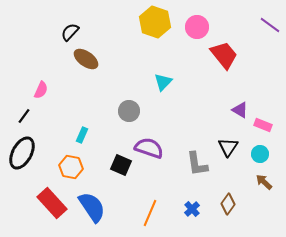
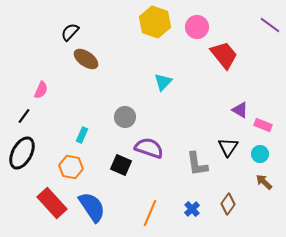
gray circle: moved 4 px left, 6 px down
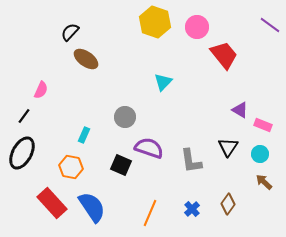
cyan rectangle: moved 2 px right
gray L-shape: moved 6 px left, 3 px up
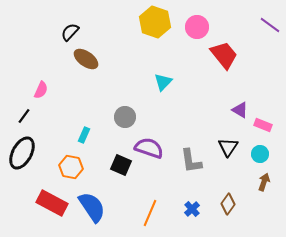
brown arrow: rotated 66 degrees clockwise
red rectangle: rotated 20 degrees counterclockwise
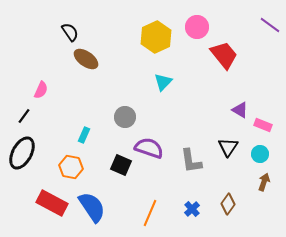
yellow hexagon: moved 1 px right, 15 px down; rotated 16 degrees clockwise
black semicircle: rotated 102 degrees clockwise
